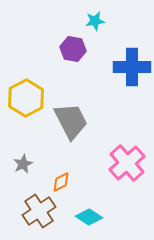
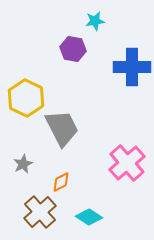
yellow hexagon: rotated 6 degrees counterclockwise
gray trapezoid: moved 9 px left, 7 px down
brown cross: moved 1 px right, 1 px down; rotated 8 degrees counterclockwise
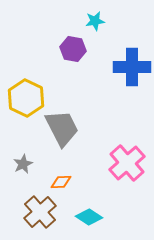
orange diamond: rotated 25 degrees clockwise
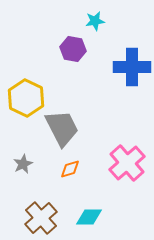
orange diamond: moved 9 px right, 13 px up; rotated 15 degrees counterclockwise
brown cross: moved 1 px right, 6 px down
cyan diamond: rotated 32 degrees counterclockwise
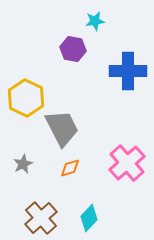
blue cross: moved 4 px left, 4 px down
orange diamond: moved 1 px up
cyan diamond: moved 1 px down; rotated 48 degrees counterclockwise
